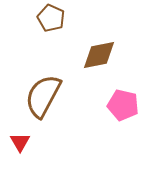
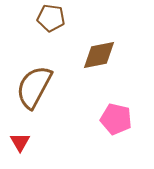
brown pentagon: rotated 16 degrees counterclockwise
brown semicircle: moved 9 px left, 9 px up
pink pentagon: moved 7 px left, 14 px down
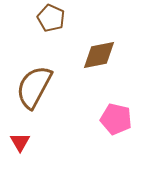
brown pentagon: rotated 16 degrees clockwise
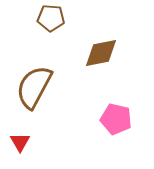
brown pentagon: rotated 20 degrees counterclockwise
brown diamond: moved 2 px right, 2 px up
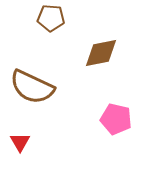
brown semicircle: moved 2 px left; rotated 93 degrees counterclockwise
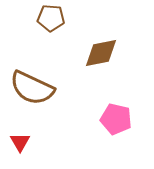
brown semicircle: moved 1 px down
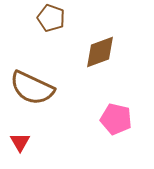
brown pentagon: rotated 16 degrees clockwise
brown diamond: moved 1 px left, 1 px up; rotated 9 degrees counterclockwise
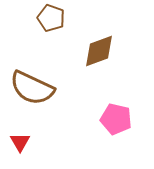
brown diamond: moved 1 px left, 1 px up
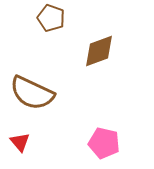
brown semicircle: moved 5 px down
pink pentagon: moved 12 px left, 24 px down
red triangle: rotated 10 degrees counterclockwise
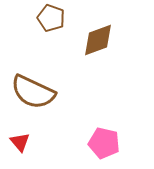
brown diamond: moved 1 px left, 11 px up
brown semicircle: moved 1 px right, 1 px up
